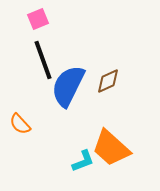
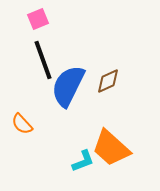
orange semicircle: moved 2 px right
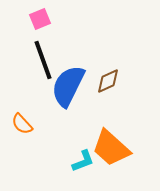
pink square: moved 2 px right
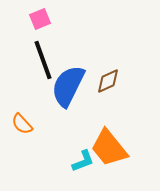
orange trapezoid: moved 2 px left; rotated 9 degrees clockwise
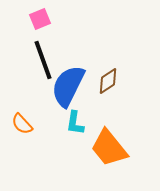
brown diamond: rotated 8 degrees counterclockwise
cyan L-shape: moved 8 px left, 38 px up; rotated 120 degrees clockwise
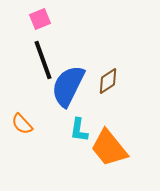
cyan L-shape: moved 4 px right, 7 px down
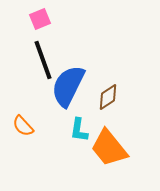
brown diamond: moved 16 px down
orange semicircle: moved 1 px right, 2 px down
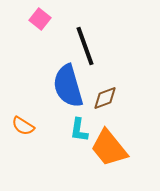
pink square: rotated 30 degrees counterclockwise
black line: moved 42 px right, 14 px up
blue semicircle: rotated 42 degrees counterclockwise
brown diamond: moved 3 px left, 1 px down; rotated 12 degrees clockwise
orange semicircle: rotated 15 degrees counterclockwise
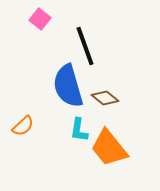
brown diamond: rotated 60 degrees clockwise
orange semicircle: rotated 75 degrees counterclockwise
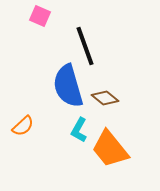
pink square: moved 3 px up; rotated 15 degrees counterclockwise
cyan L-shape: rotated 20 degrees clockwise
orange trapezoid: moved 1 px right, 1 px down
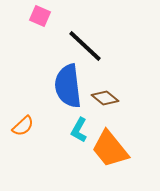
black line: rotated 27 degrees counterclockwise
blue semicircle: rotated 9 degrees clockwise
